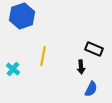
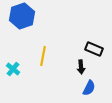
blue semicircle: moved 2 px left, 1 px up
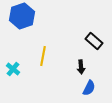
black rectangle: moved 8 px up; rotated 18 degrees clockwise
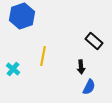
blue semicircle: moved 1 px up
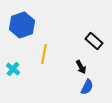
blue hexagon: moved 9 px down
yellow line: moved 1 px right, 2 px up
black arrow: rotated 24 degrees counterclockwise
blue semicircle: moved 2 px left
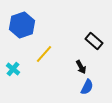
yellow line: rotated 30 degrees clockwise
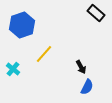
black rectangle: moved 2 px right, 28 px up
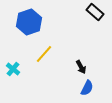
black rectangle: moved 1 px left, 1 px up
blue hexagon: moved 7 px right, 3 px up
blue semicircle: moved 1 px down
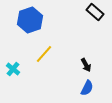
blue hexagon: moved 1 px right, 2 px up
black arrow: moved 5 px right, 2 px up
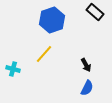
blue hexagon: moved 22 px right
cyan cross: rotated 24 degrees counterclockwise
